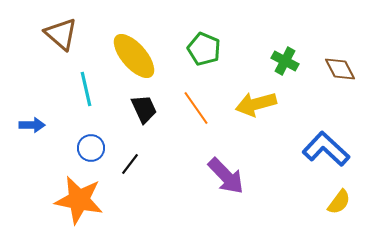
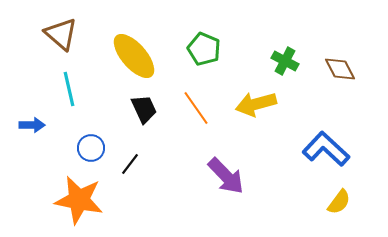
cyan line: moved 17 px left
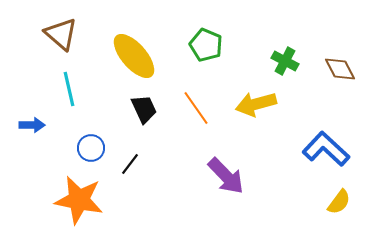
green pentagon: moved 2 px right, 4 px up
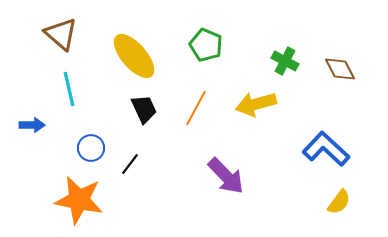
orange line: rotated 63 degrees clockwise
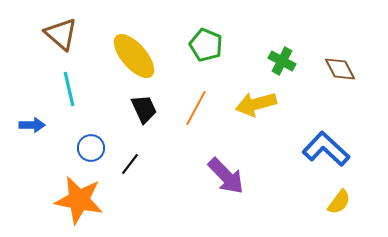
green cross: moved 3 px left
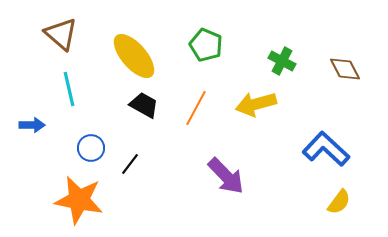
brown diamond: moved 5 px right
black trapezoid: moved 4 px up; rotated 36 degrees counterclockwise
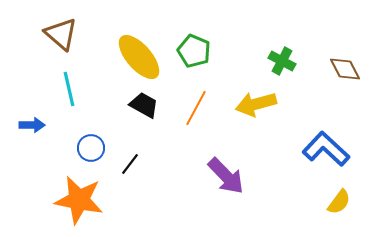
green pentagon: moved 12 px left, 6 px down
yellow ellipse: moved 5 px right, 1 px down
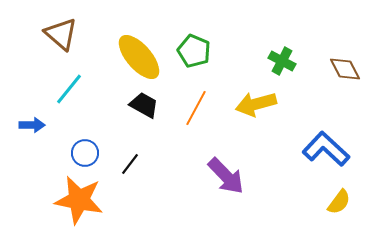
cyan line: rotated 52 degrees clockwise
blue circle: moved 6 px left, 5 px down
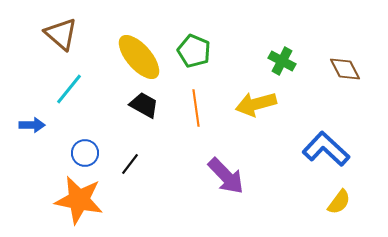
orange line: rotated 36 degrees counterclockwise
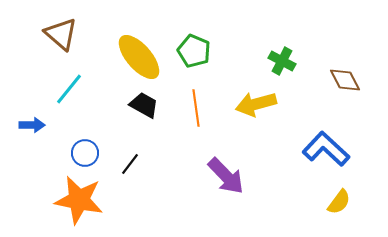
brown diamond: moved 11 px down
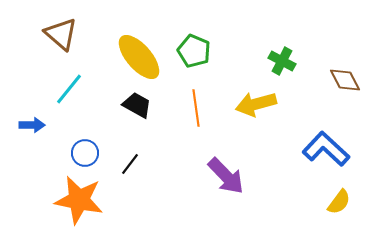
black trapezoid: moved 7 px left
